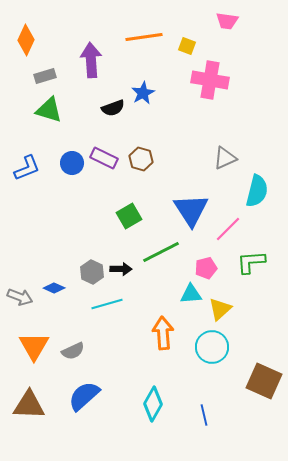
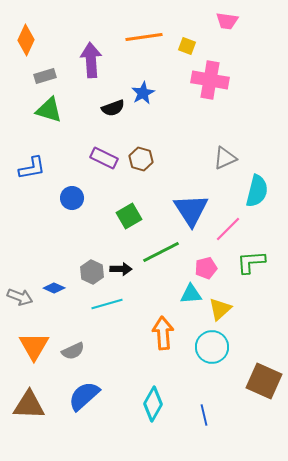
blue circle: moved 35 px down
blue L-shape: moved 5 px right; rotated 12 degrees clockwise
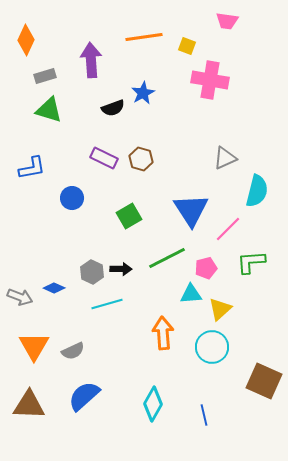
green line: moved 6 px right, 6 px down
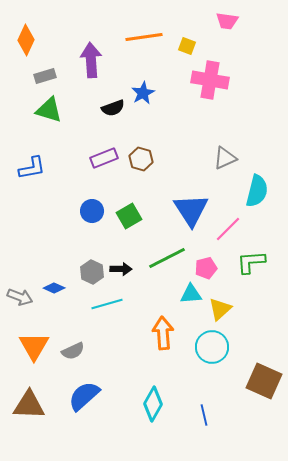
purple rectangle: rotated 48 degrees counterclockwise
blue circle: moved 20 px right, 13 px down
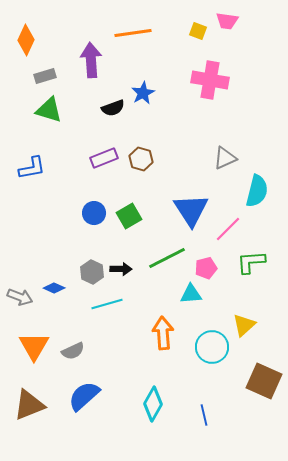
orange line: moved 11 px left, 4 px up
yellow square: moved 11 px right, 15 px up
blue circle: moved 2 px right, 2 px down
yellow triangle: moved 24 px right, 16 px down
brown triangle: rotated 24 degrees counterclockwise
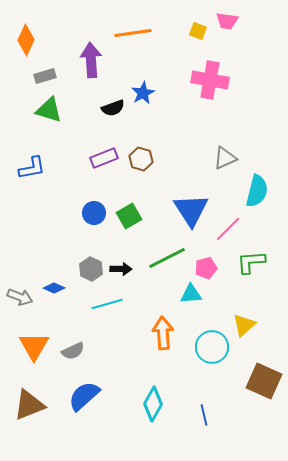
gray hexagon: moved 1 px left, 3 px up
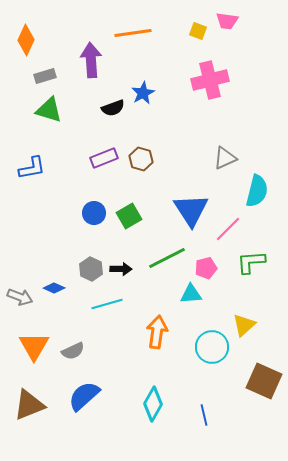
pink cross: rotated 24 degrees counterclockwise
orange arrow: moved 6 px left, 1 px up; rotated 12 degrees clockwise
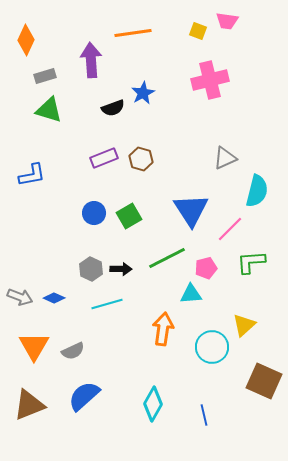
blue L-shape: moved 7 px down
pink line: moved 2 px right
blue diamond: moved 10 px down
orange arrow: moved 6 px right, 3 px up
